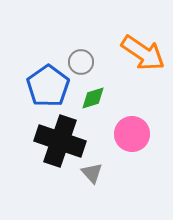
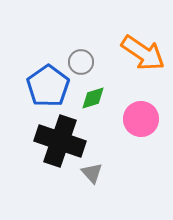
pink circle: moved 9 px right, 15 px up
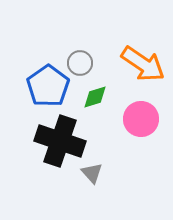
orange arrow: moved 11 px down
gray circle: moved 1 px left, 1 px down
green diamond: moved 2 px right, 1 px up
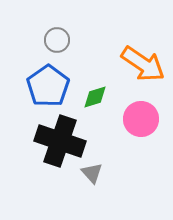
gray circle: moved 23 px left, 23 px up
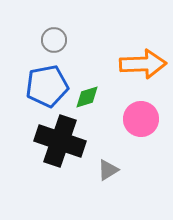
gray circle: moved 3 px left
orange arrow: rotated 36 degrees counterclockwise
blue pentagon: moved 1 px left; rotated 24 degrees clockwise
green diamond: moved 8 px left
gray triangle: moved 16 px right, 3 px up; rotated 40 degrees clockwise
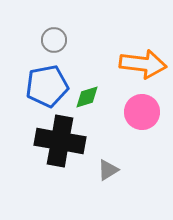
orange arrow: rotated 9 degrees clockwise
pink circle: moved 1 px right, 7 px up
black cross: rotated 9 degrees counterclockwise
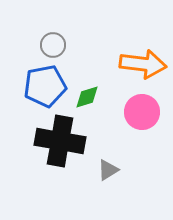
gray circle: moved 1 px left, 5 px down
blue pentagon: moved 2 px left
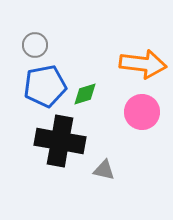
gray circle: moved 18 px left
green diamond: moved 2 px left, 3 px up
gray triangle: moved 4 px left; rotated 45 degrees clockwise
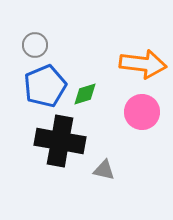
blue pentagon: rotated 12 degrees counterclockwise
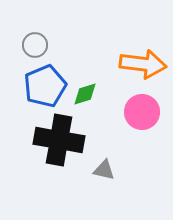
black cross: moved 1 px left, 1 px up
